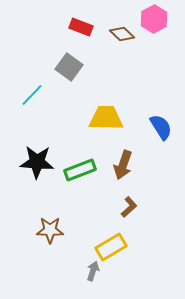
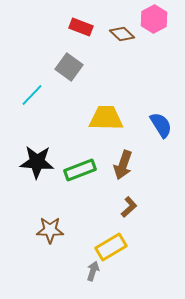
blue semicircle: moved 2 px up
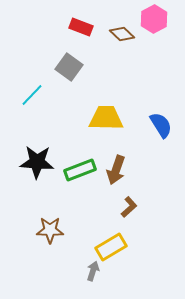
brown arrow: moved 7 px left, 5 px down
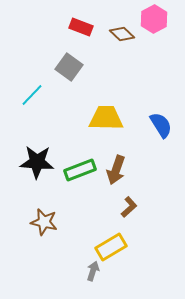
brown star: moved 6 px left, 8 px up; rotated 12 degrees clockwise
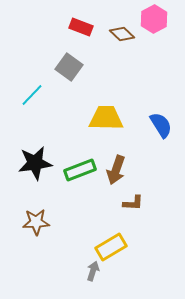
black star: moved 2 px left, 1 px down; rotated 12 degrees counterclockwise
brown L-shape: moved 4 px right, 4 px up; rotated 45 degrees clockwise
brown star: moved 8 px left; rotated 16 degrees counterclockwise
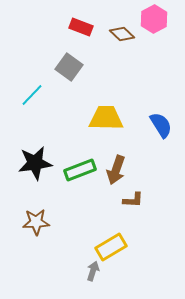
brown L-shape: moved 3 px up
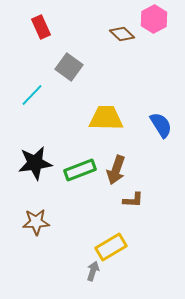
red rectangle: moved 40 px left; rotated 45 degrees clockwise
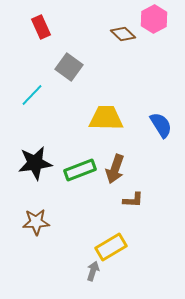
brown diamond: moved 1 px right
brown arrow: moved 1 px left, 1 px up
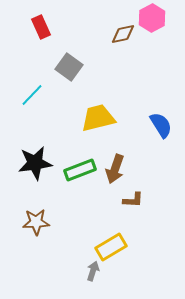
pink hexagon: moved 2 px left, 1 px up
brown diamond: rotated 55 degrees counterclockwise
yellow trapezoid: moved 8 px left; rotated 15 degrees counterclockwise
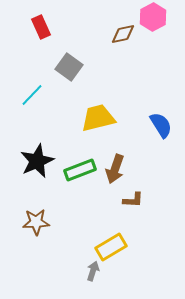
pink hexagon: moved 1 px right, 1 px up
black star: moved 2 px right, 2 px up; rotated 16 degrees counterclockwise
